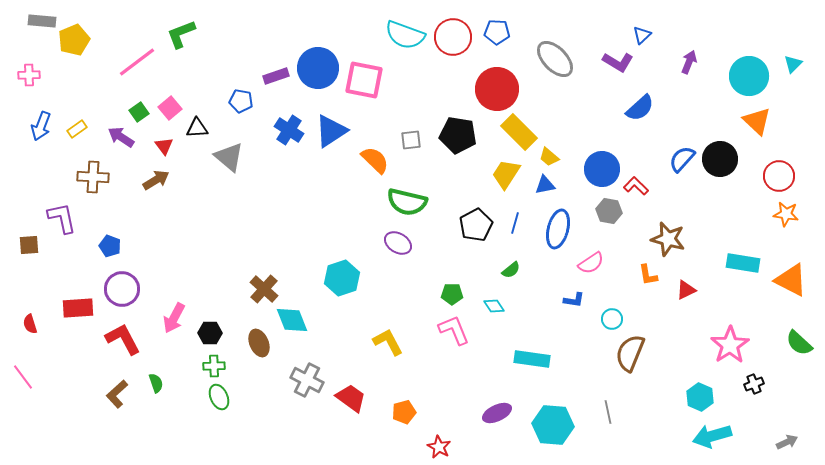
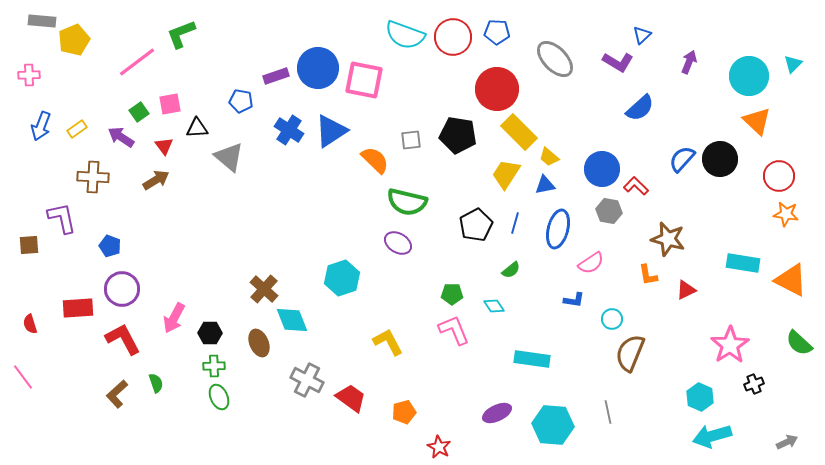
pink square at (170, 108): moved 4 px up; rotated 30 degrees clockwise
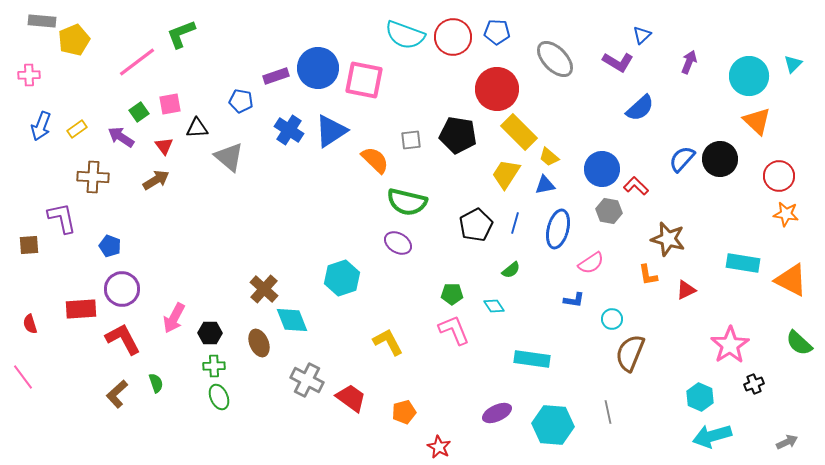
red rectangle at (78, 308): moved 3 px right, 1 px down
